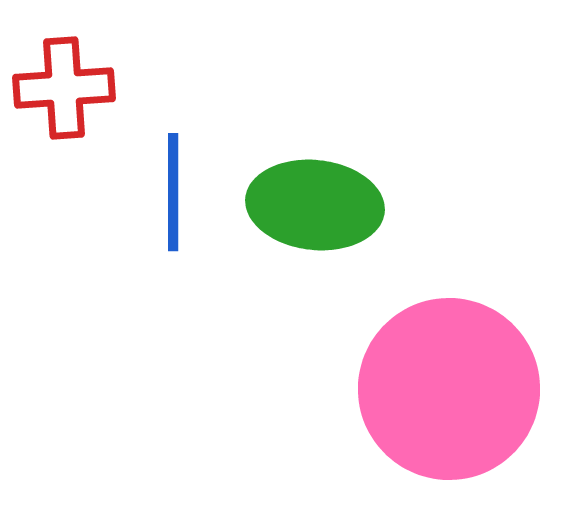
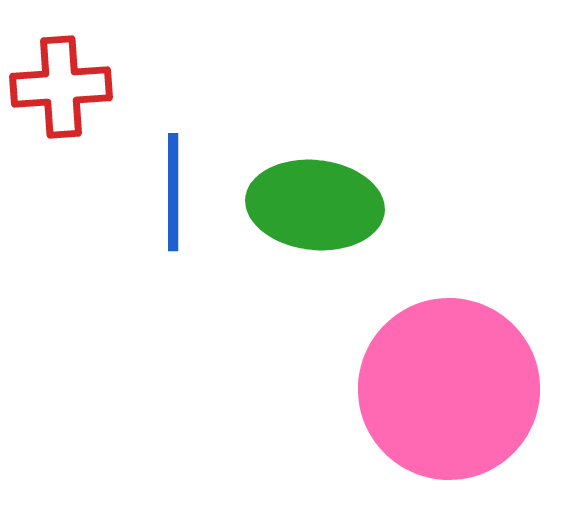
red cross: moved 3 px left, 1 px up
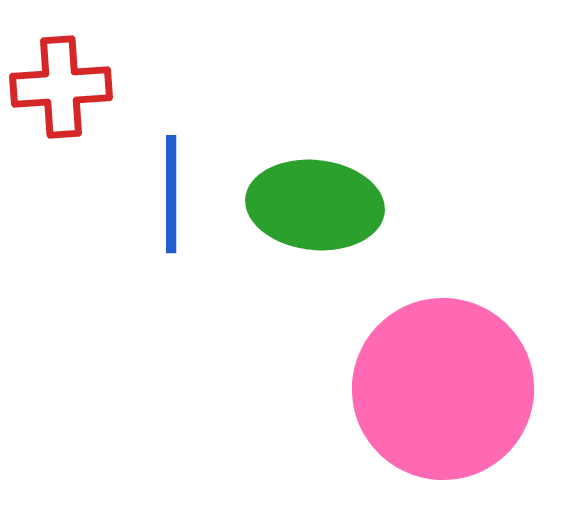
blue line: moved 2 px left, 2 px down
pink circle: moved 6 px left
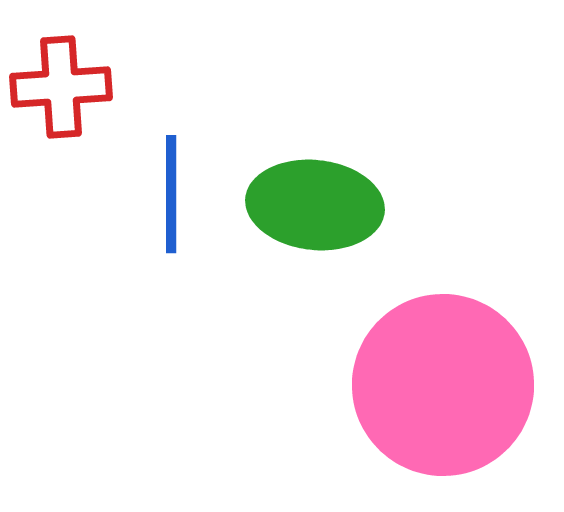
pink circle: moved 4 px up
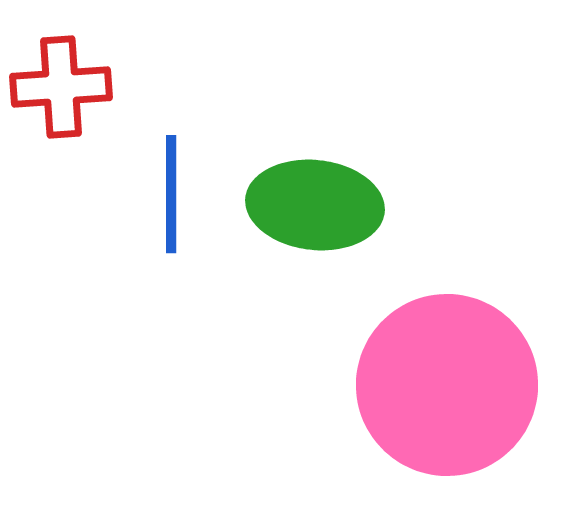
pink circle: moved 4 px right
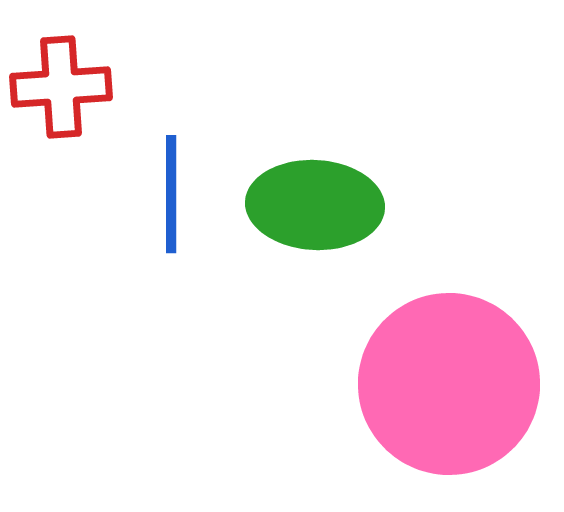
green ellipse: rotated 3 degrees counterclockwise
pink circle: moved 2 px right, 1 px up
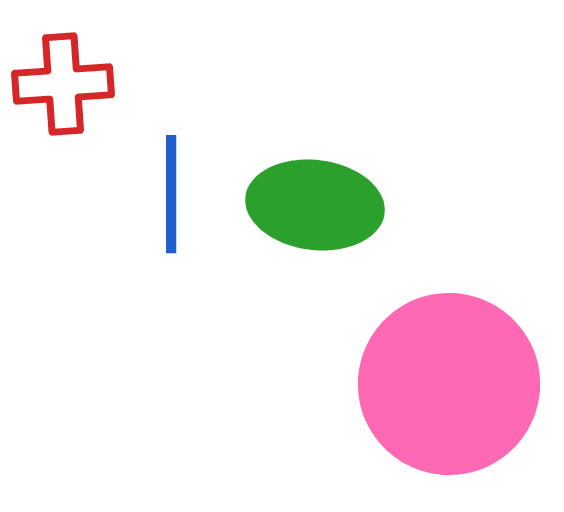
red cross: moved 2 px right, 3 px up
green ellipse: rotated 4 degrees clockwise
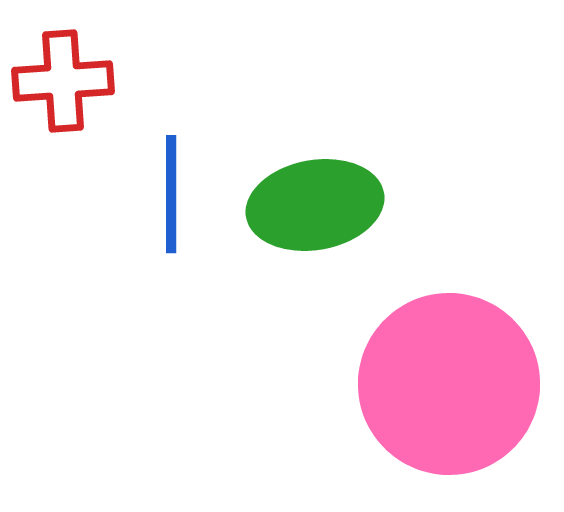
red cross: moved 3 px up
green ellipse: rotated 17 degrees counterclockwise
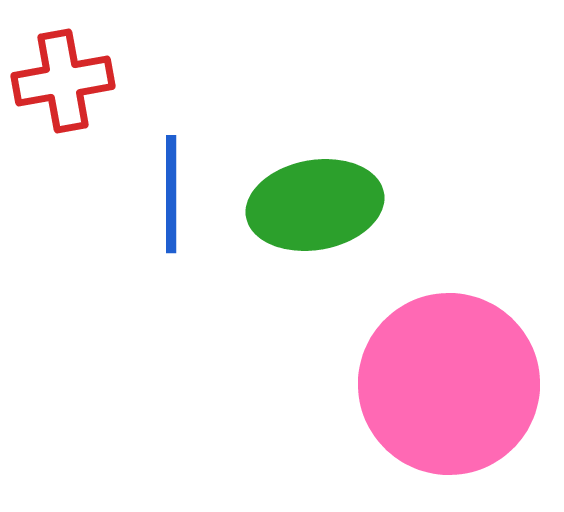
red cross: rotated 6 degrees counterclockwise
